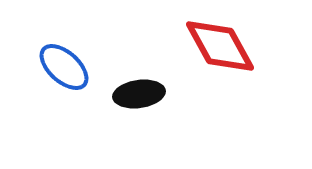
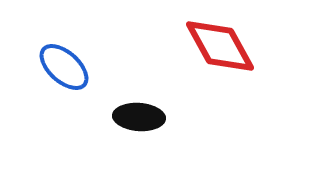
black ellipse: moved 23 px down; rotated 12 degrees clockwise
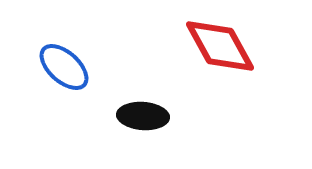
black ellipse: moved 4 px right, 1 px up
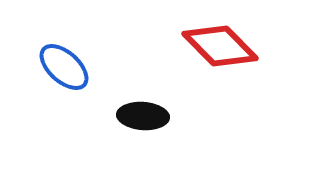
red diamond: rotated 16 degrees counterclockwise
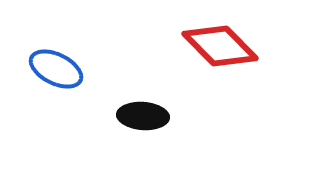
blue ellipse: moved 8 px left, 2 px down; rotated 16 degrees counterclockwise
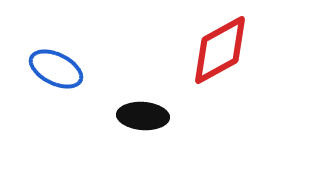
red diamond: moved 4 px down; rotated 74 degrees counterclockwise
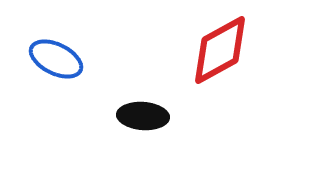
blue ellipse: moved 10 px up
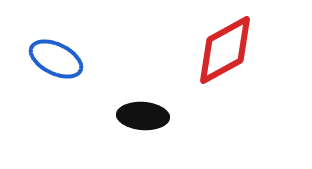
red diamond: moved 5 px right
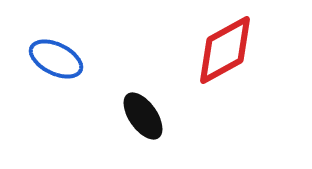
black ellipse: rotated 51 degrees clockwise
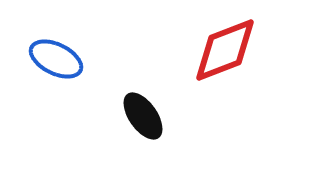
red diamond: rotated 8 degrees clockwise
